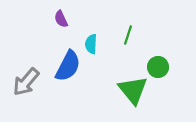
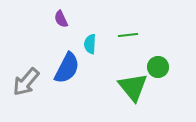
green line: rotated 66 degrees clockwise
cyan semicircle: moved 1 px left
blue semicircle: moved 1 px left, 2 px down
green triangle: moved 3 px up
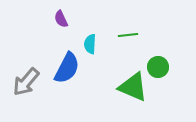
green triangle: rotated 28 degrees counterclockwise
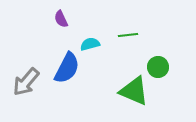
cyan semicircle: rotated 72 degrees clockwise
green triangle: moved 1 px right, 4 px down
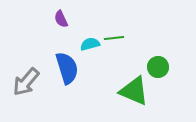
green line: moved 14 px left, 3 px down
blue semicircle: rotated 44 degrees counterclockwise
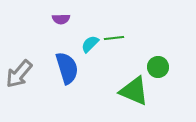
purple semicircle: rotated 66 degrees counterclockwise
cyan semicircle: rotated 30 degrees counterclockwise
gray arrow: moved 7 px left, 8 px up
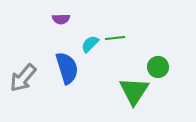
green line: moved 1 px right
gray arrow: moved 4 px right, 4 px down
green triangle: rotated 40 degrees clockwise
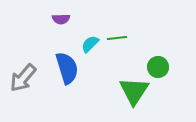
green line: moved 2 px right
